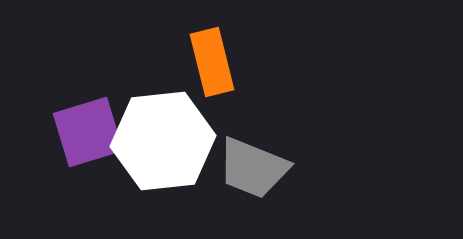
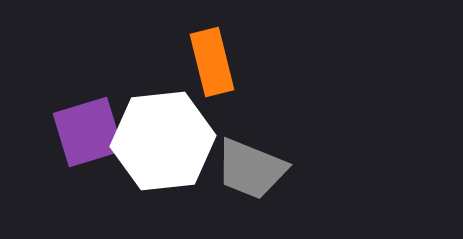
gray trapezoid: moved 2 px left, 1 px down
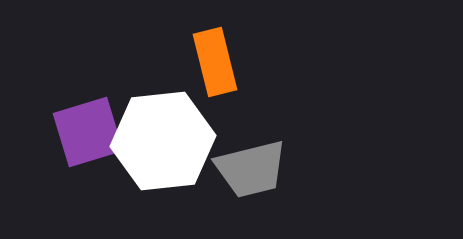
orange rectangle: moved 3 px right
gray trapezoid: rotated 36 degrees counterclockwise
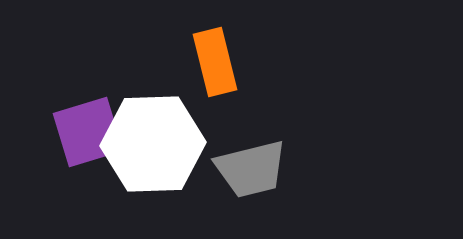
white hexagon: moved 10 px left, 3 px down; rotated 4 degrees clockwise
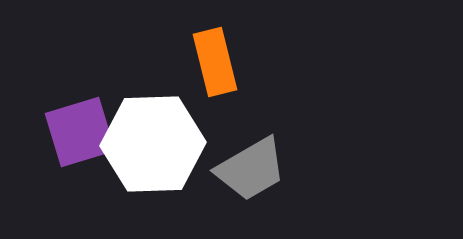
purple square: moved 8 px left
gray trapezoid: rotated 16 degrees counterclockwise
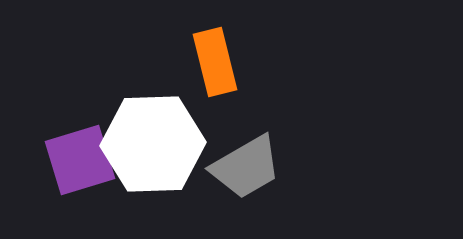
purple square: moved 28 px down
gray trapezoid: moved 5 px left, 2 px up
